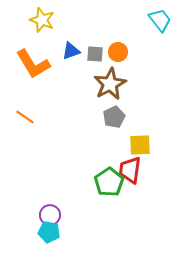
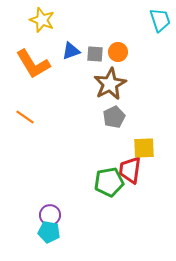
cyan trapezoid: rotated 20 degrees clockwise
yellow square: moved 4 px right, 3 px down
green pentagon: rotated 24 degrees clockwise
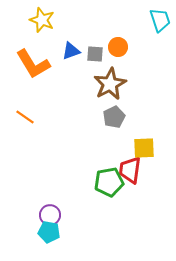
orange circle: moved 5 px up
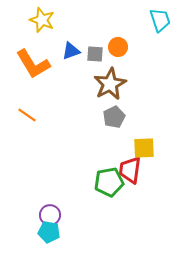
orange line: moved 2 px right, 2 px up
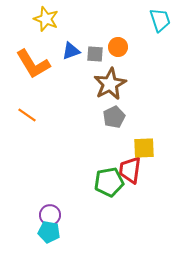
yellow star: moved 4 px right, 1 px up
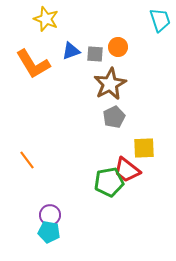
orange line: moved 45 px down; rotated 18 degrees clockwise
red trapezoid: moved 3 px left; rotated 60 degrees counterclockwise
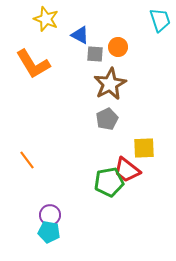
blue triangle: moved 9 px right, 16 px up; rotated 48 degrees clockwise
gray pentagon: moved 7 px left, 2 px down
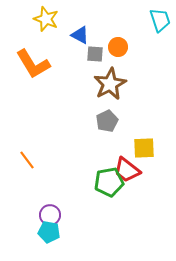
gray pentagon: moved 2 px down
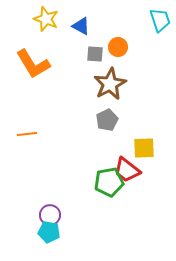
blue triangle: moved 1 px right, 9 px up
gray pentagon: moved 1 px up
orange line: moved 26 px up; rotated 60 degrees counterclockwise
